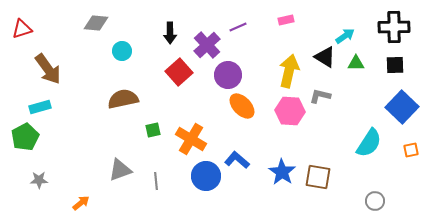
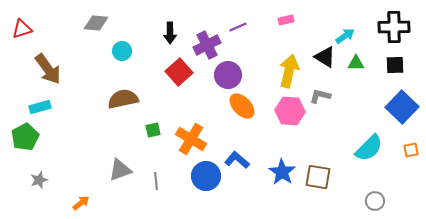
purple cross: rotated 16 degrees clockwise
cyan semicircle: moved 5 px down; rotated 12 degrees clockwise
gray star: rotated 18 degrees counterclockwise
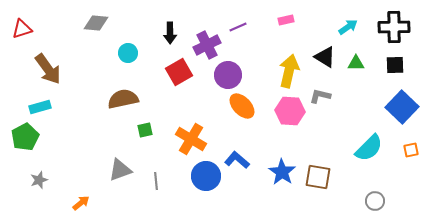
cyan arrow: moved 3 px right, 9 px up
cyan circle: moved 6 px right, 2 px down
red square: rotated 12 degrees clockwise
green square: moved 8 px left
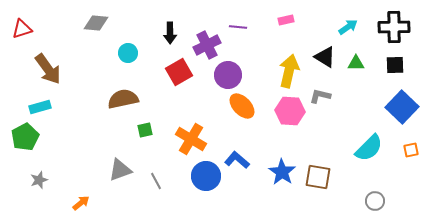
purple line: rotated 30 degrees clockwise
gray line: rotated 24 degrees counterclockwise
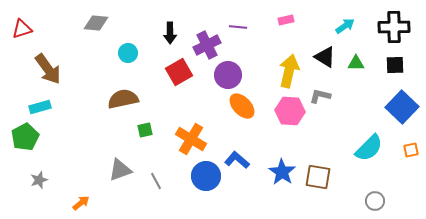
cyan arrow: moved 3 px left, 1 px up
